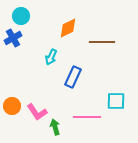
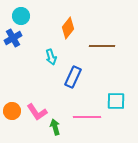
orange diamond: rotated 25 degrees counterclockwise
brown line: moved 4 px down
cyan arrow: rotated 42 degrees counterclockwise
orange circle: moved 5 px down
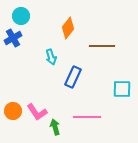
cyan square: moved 6 px right, 12 px up
orange circle: moved 1 px right
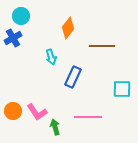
pink line: moved 1 px right
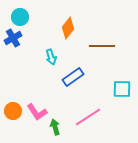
cyan circle: moved 1 px left, 1 px down
blue rectangle: rotated 30 degrees clockwise
pink line: rotated 32 degrees counterclockwise
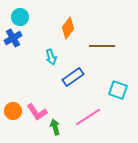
cyan square: moved 4 px left, 1 px down; rotated 18 degrees clockwise
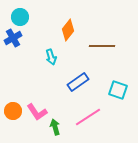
orange diamond: moved 2 px down
blue rectangle: moved 5 px right, 5 px down
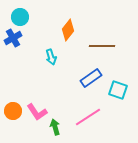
blue rectangle: moved 13 px right, 4 px up
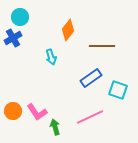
pink line: moved 2 px right; rotated 8 degrees clockwise
